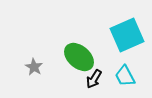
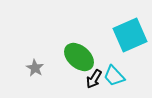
cyan square: moved 3 px right
gray star: moved 1 px right, 1 px down
cyan trapezoid: moved 11 px left; rotated 15 degrees counterclockwise
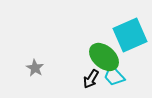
green ellipse: moved 25 px right
black arrow: moved 3 px left
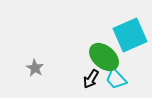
cyan trapezoid: moved 2 px right, 3 px down
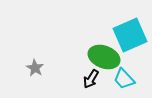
green ellipse: rotated 20 degrees counterclockwise
cyan trapezoid: moved 8 px right
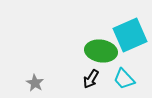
green ellipse: moved 3 px left, 6 px up; rotated 12 degrees counterclockwise
gray star: moved 15 px down
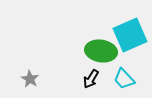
gray star: moved 5 px left, 4 px up
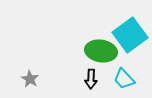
cyan square: rotated 12 degrees counterclockwise
black arrow: rotated 30 degrees counterclockwise
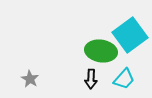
cyan trapezoid: rotated 95 degrees counterclockwise
